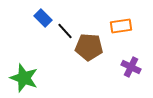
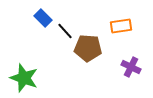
brown pentagon: moved 1 px left, 1 px down
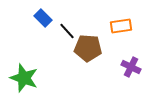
black line: moved 2 px right
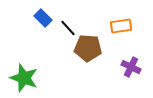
black line: moved 1 px right, 3 px up
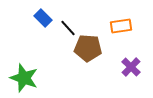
purple cross: rotated 18 degrees clockwise
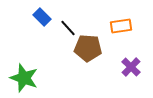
blue rectangle: moved 1 px left, 1 px up
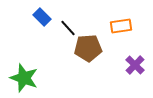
brown pentagon: rotated 8 degrees counterclockwise
purple cross: moved 4 px right, 2 px up
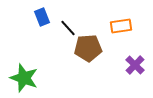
blue rectangle: rotated 24 degrees clockwise
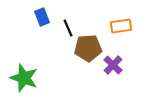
black line: rotated 18 degrees clockwise
purple cross: moved 22 px left
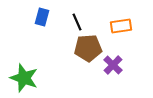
blue rectangle: rotated 36 degrees clockwise
black line: moved 9 px right, 6 px up
